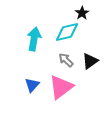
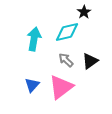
black star: moved 2 px right, 1 px up
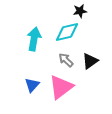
black star: moved 4 px left, 1 px up; rotated 24 degrees clockwise
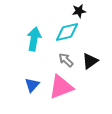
black star: moved 1 px left
pink triangle: rotated 16 degrees clockwise
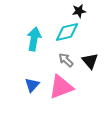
black triangle: rotated 36 degrees counterclockwise
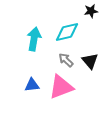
black star: moved 12 px right
blue triangle: rotated 42 degrees clockwise
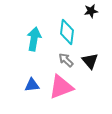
cyan diamond: rotated 70 degrees counterclockwise
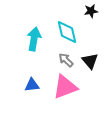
cyan diamond: rotated 20 degrees counterclockwise
pink triangle: moved 4 px right
